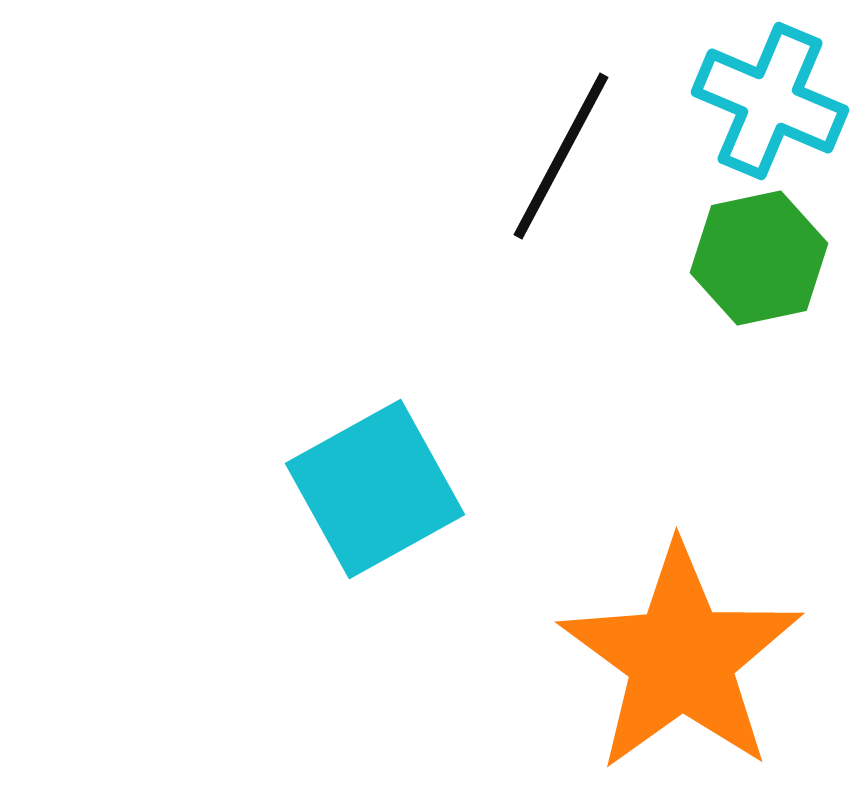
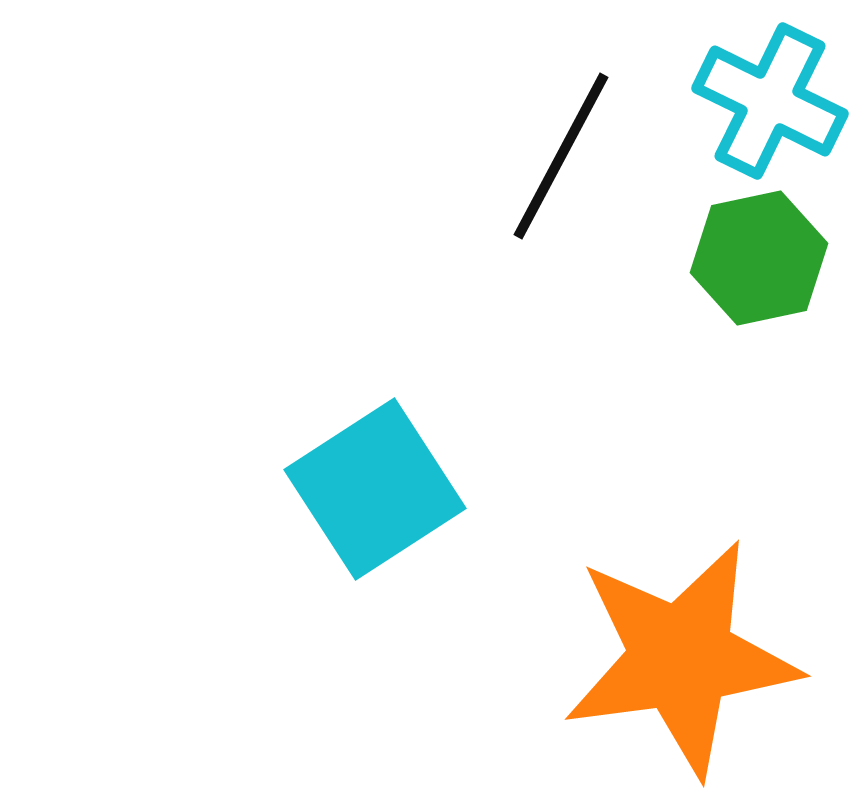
cyan cross: rotated 3 degrees clockwise
cyan square: rotated 4 degrees counterclockwise
orange star: rotated 28 degrees clockwise
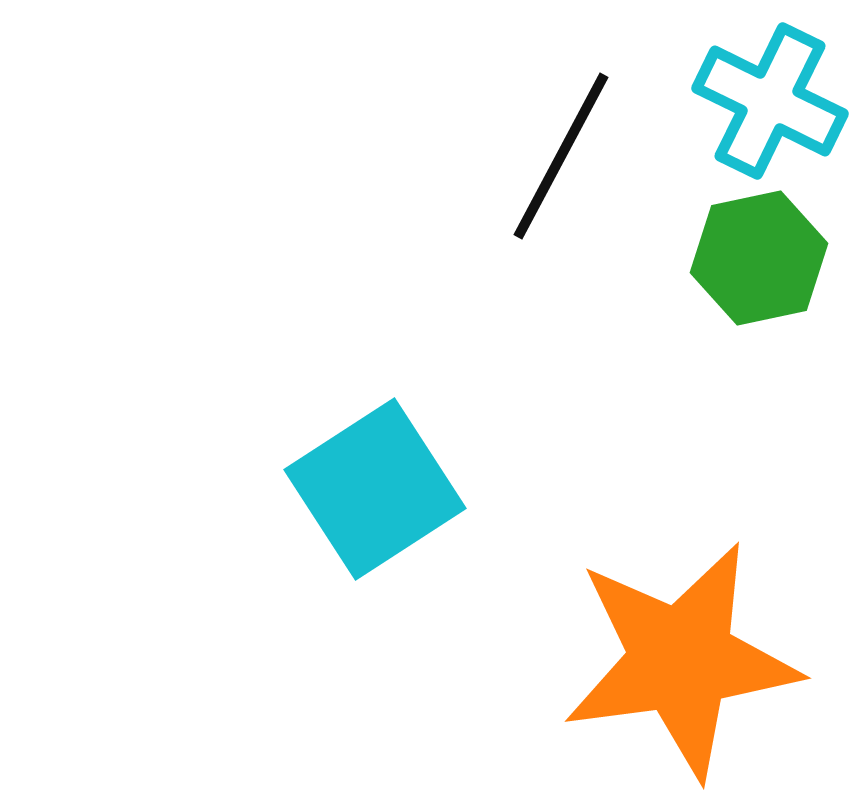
orange star: moved 2 px down
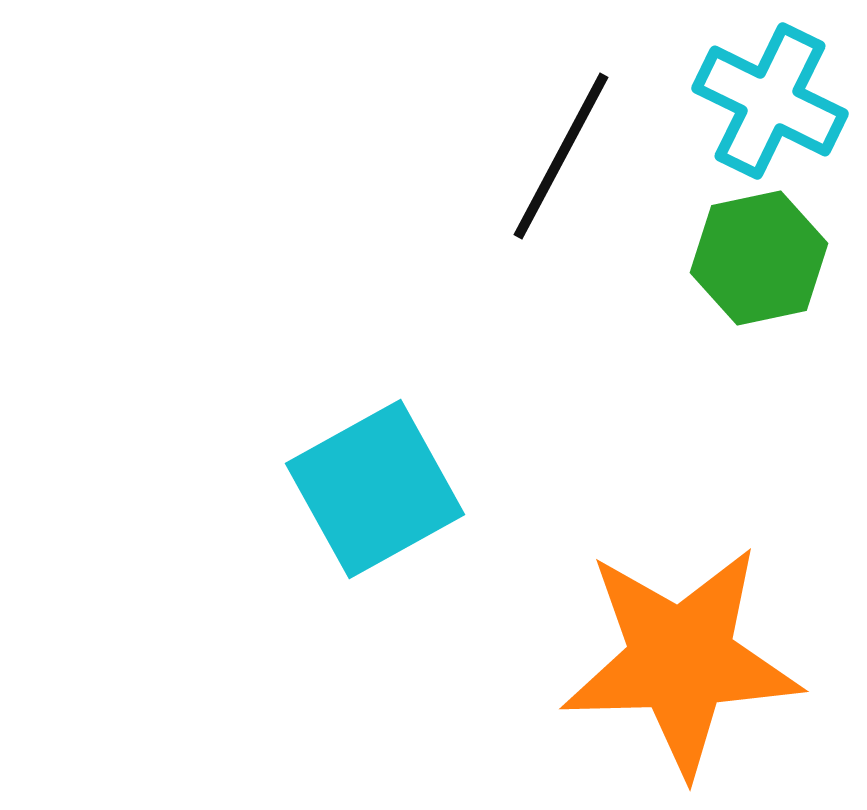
cyan square: rotated 4 degrees clockwise
orange star: rotated 6 degrees clockwise
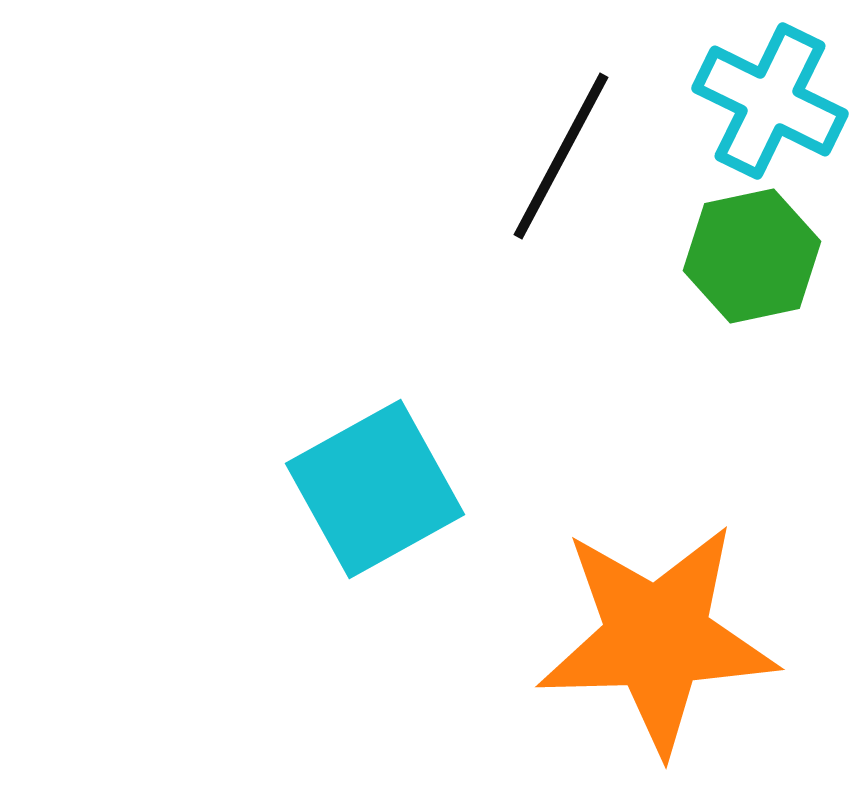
green hexagon: moved 7 px left, 2 px up
orange star: moved 24 px left, 22 px up
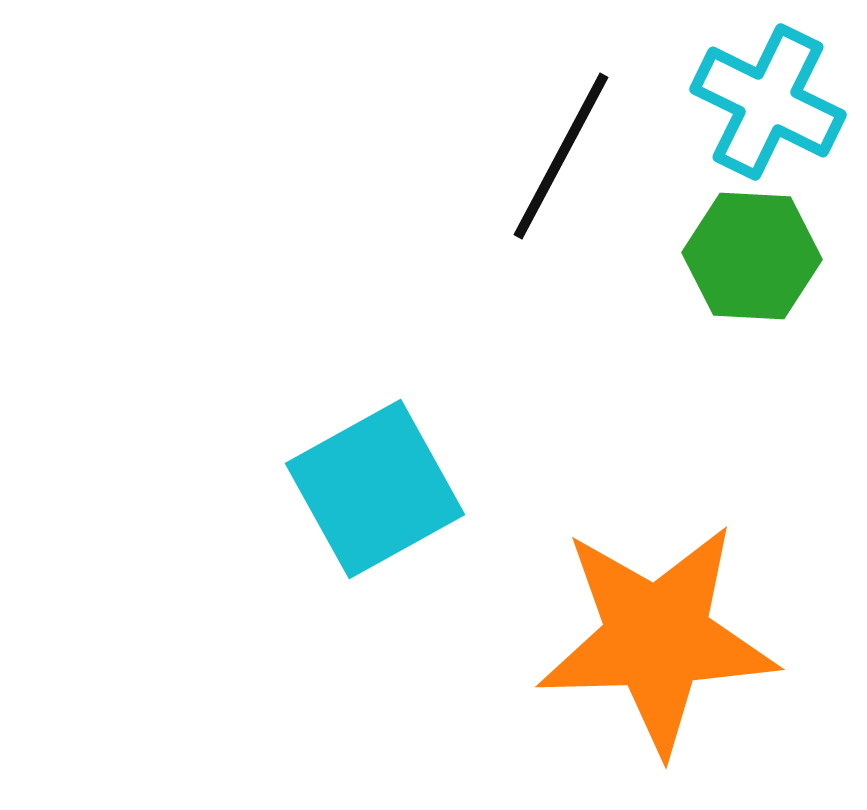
cyan cross: moved 2 px left, 1 px down
green hexagon: rotated 15 degrees clockwise
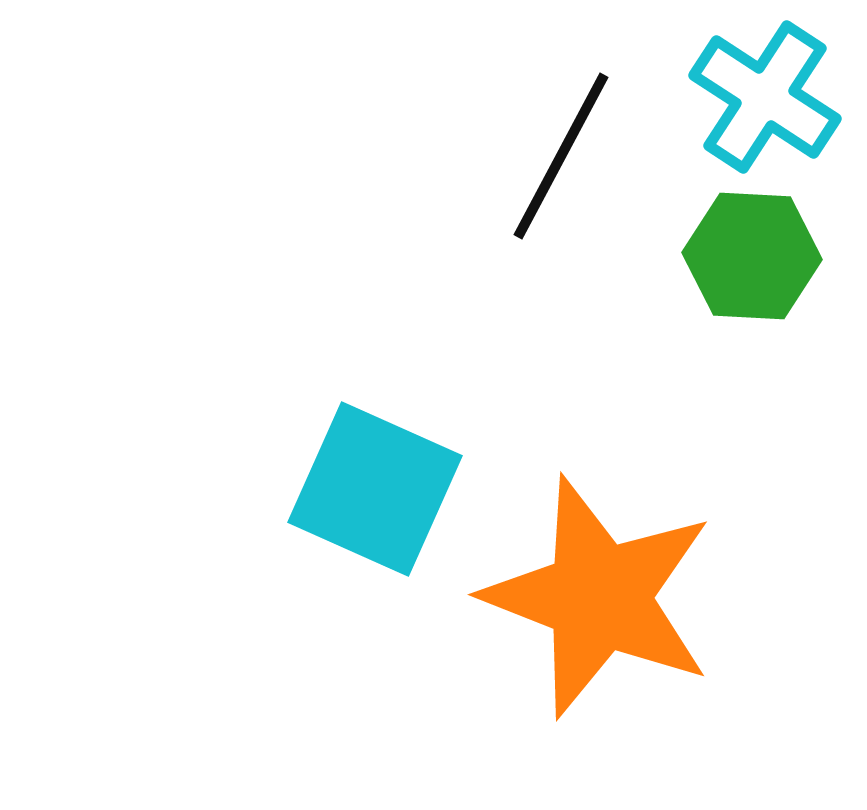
cyan cross: moved 3 px left, 5 px up; rotated 7 degrees clockwise
cyan square: rotated 37 degrees counterclockwise
orange star: moved 58 px left, 41 px up; rotated 23 degrees clockwise
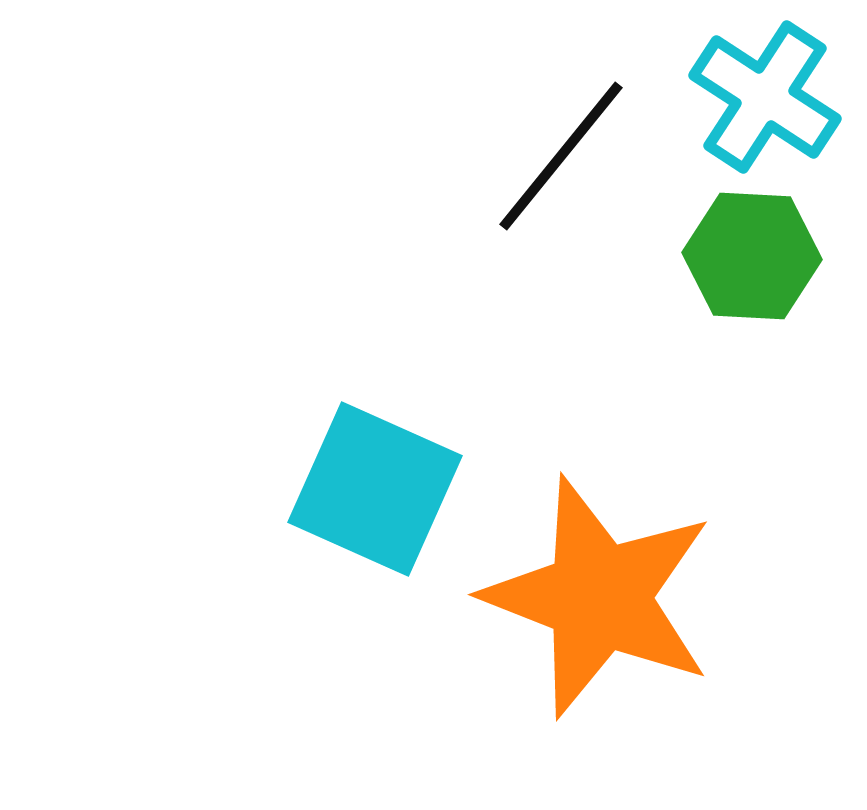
black line: rotated 11 degrees clockwise
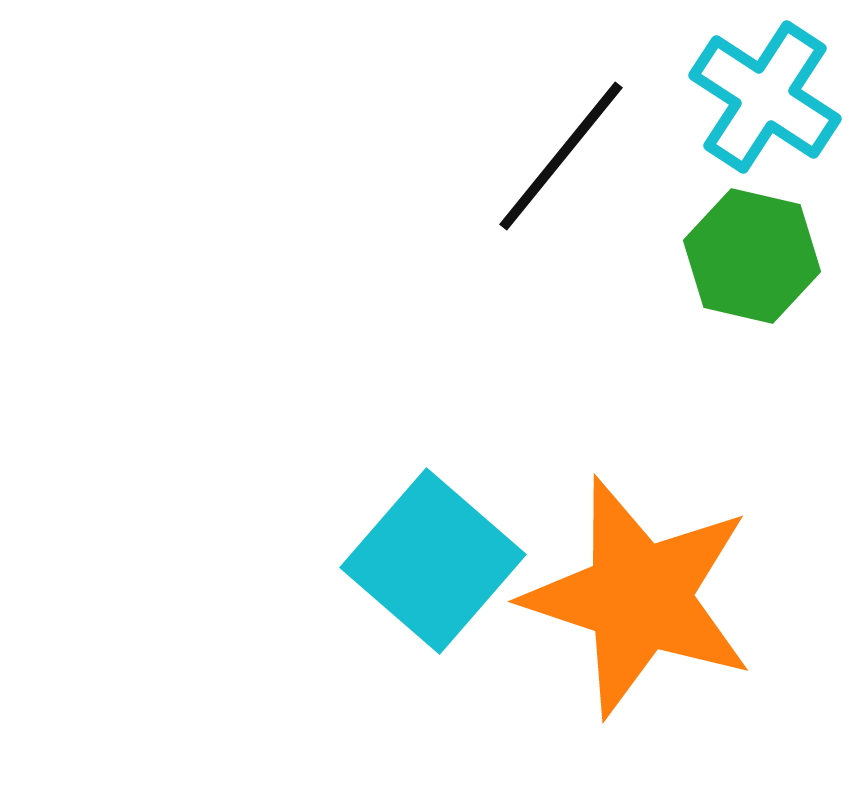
green hexagon: rotated 10 degrees clockwise
cyan square: moved 58 px right, 72 px down; rotated 17 degrees clockwise
orange star: moved 40 px right; rotated 3 degrees counterclockwise
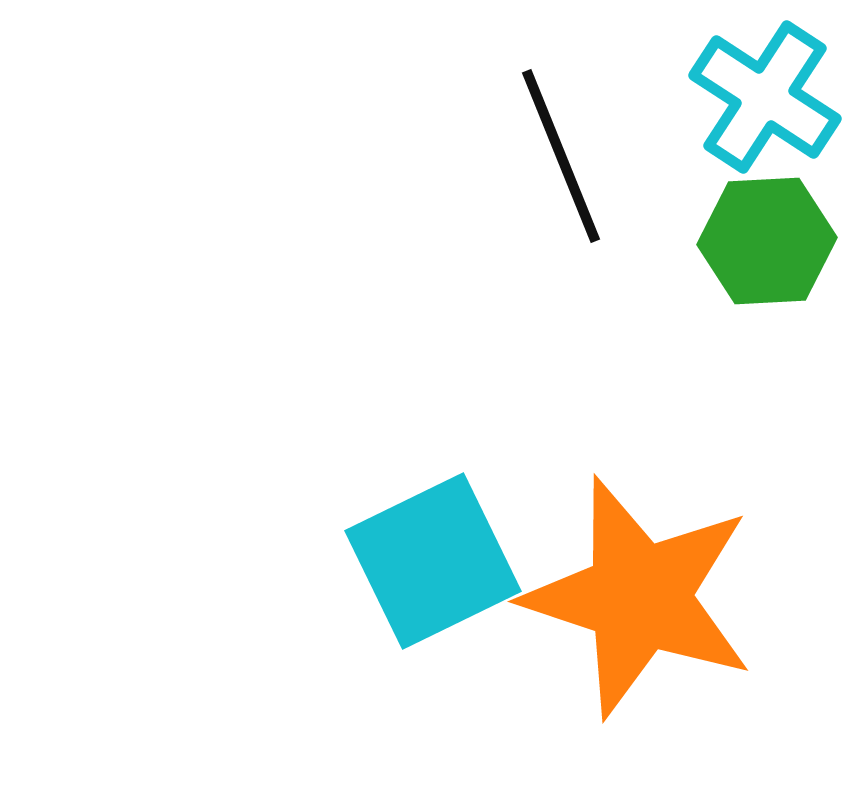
black line: rotated 61 degrees counterclockwise
green hexagon: moved 15 px right, 15 px up; rotated 16 degrees counterclockwise
cyan square: rotated 23 degrees clockwise
